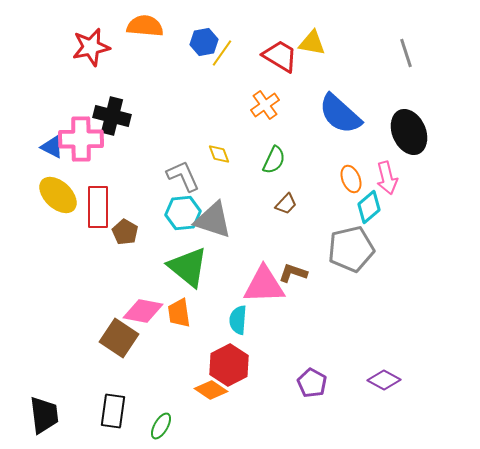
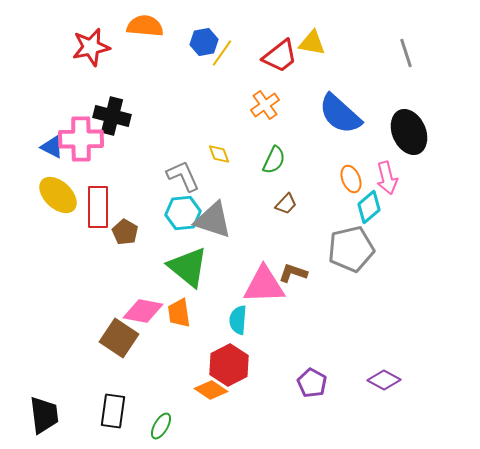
red trapezoid: rotated 111 degrees clockwise
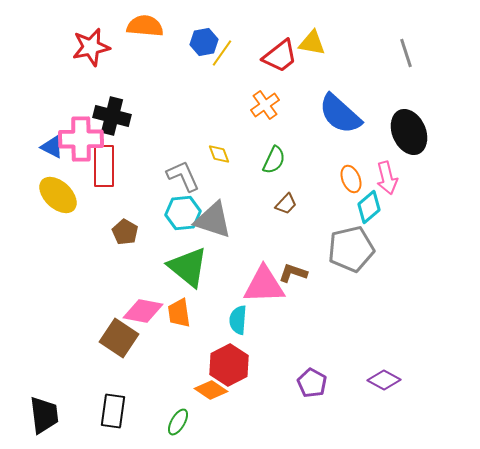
red rectangle: moved 6 px right, 41 px up
green ellipse: moved 17 px right, 4 px up
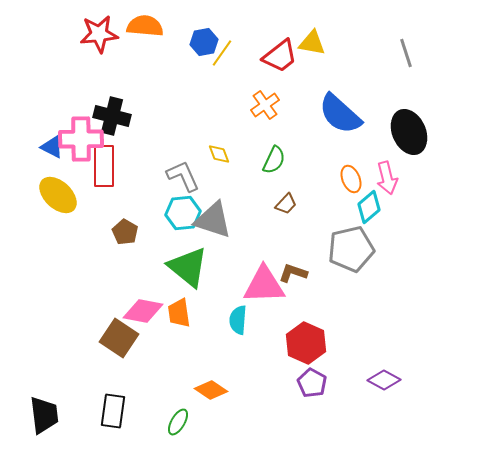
red star: moved 8 px right, 13 px up; rotated 6 degrees clockwise
red hexagon: moved 77 px right, 22 px up; rotated 9 degrees counterclockwise
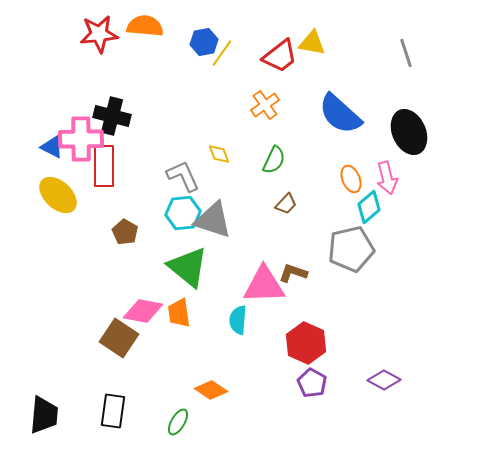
black trapezoid: rotated 12 degrees clockwise
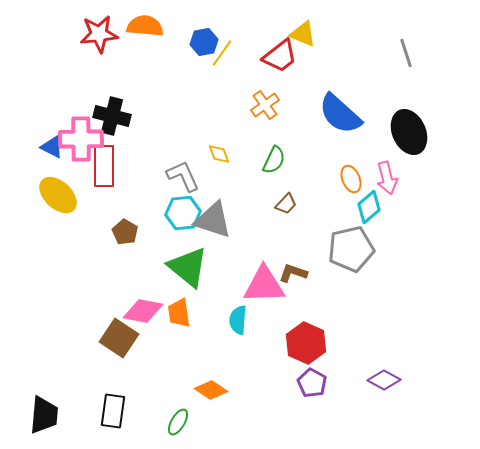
yellow triangle: moved 9 px left, 9 px up; rotated 12 degrees clockwise
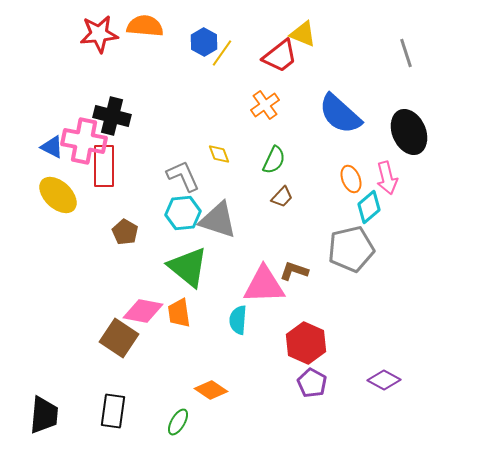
blue hexagon: rotated 20 degrees counterclockwise
pink cross: moved 3 px right, 2 px down; rotated 12 degrees clockwise
brown trapezoid: moved 4 px left, 7 px up
gray triangle: moved 5 px right
brown L-shape: moved 1 px right, 2 px up
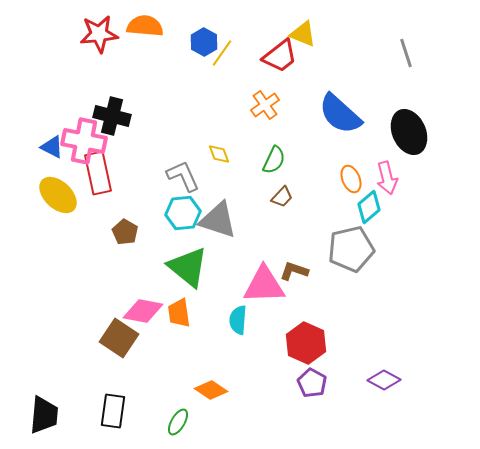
red rectangle: moved 6 px left, 7 px down; rotated 12 degrees counterclockwise
